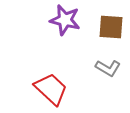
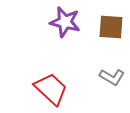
purple star: moved 2 px down
gray L-shape: moved 4 px right, 9 px down
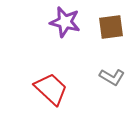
brown square: rotated 12 degrees counterclockwise
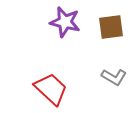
gray L-shape: moved 2 px right
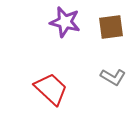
gray L-shape: moved 1 px left
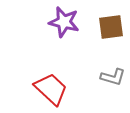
purple star: moved 1 px left
gray L-shape: rotated 15 degrees counterclockwise
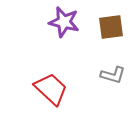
gray L-shape: moved 2 px up
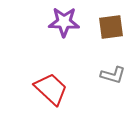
purple star: rotated 12 degrees counterclockwise
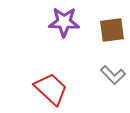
brown square: moved 1 px right, 3 px down
gray L-shape: rotated 30 degrees clockwise
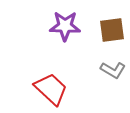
purple star: moved 1 px right, 4 px down
gray L-shape: moved 5 px up; rotated 15 degrees counterclockwise
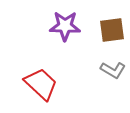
red trapezoid: moved 10 px left, 5 px up
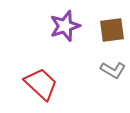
purple star: rotated 20 degrees counterclockwise
